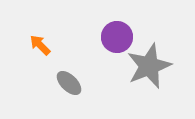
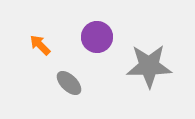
purple circle: moved 20 px left
gray star: rotated 21 degrees clockwise
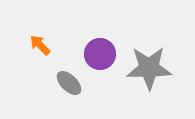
purple circle: moved 3 px right, 17 px down
gray star: moved 2 px down
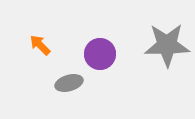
gray star: moved 18 px right, 23 px up
gray ellipse: rotated 60 degrees counterclockwise
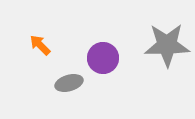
purple circle: moved 3 px right, 4 px down
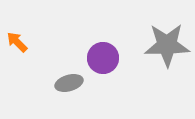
orange arrow: moved 23 px left, 3 px up
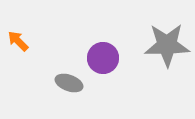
orange arrow: moved 1 px right, 1 px up
gray ellipse: rotated 36 degrees clockwise
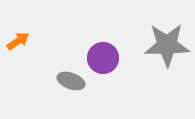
orange arrow: rotated 100 degrees clockwise
gray ellipse: moved 2 px right, 2 px up
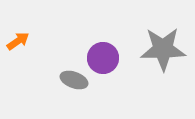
gray star: moved 4 px left, 4 px down
gray ellipse: moved 3 px right, 1 px up
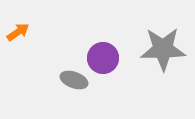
orange arrow: moved 9 px up
